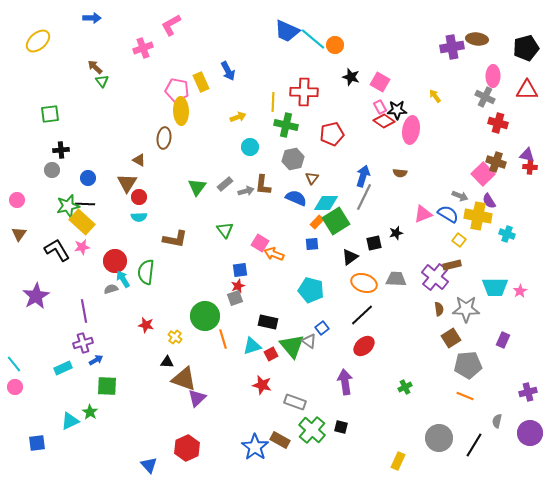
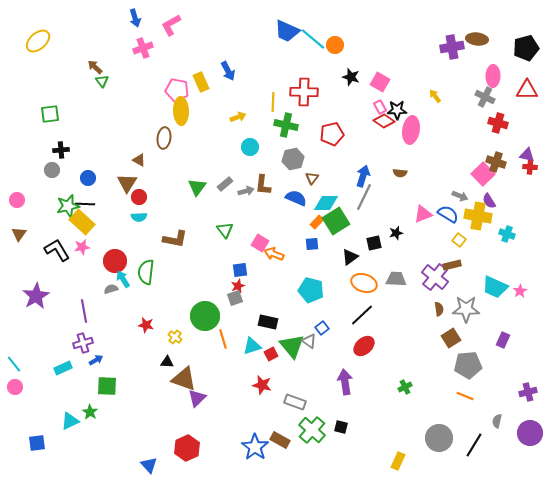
blue arrow at (92, 18): moved 43 px right; rotated 72 degrees clockwise
cyan trapezoid at (495, 287): rotated 24 degrees clockwise
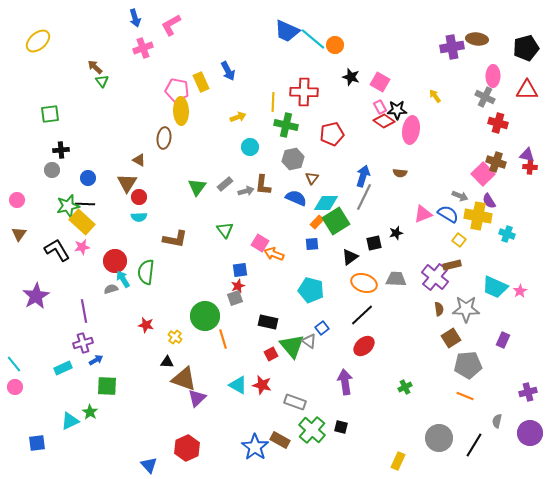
cyan triangle at (252, 346): moved 14 px left, 39 px down; rotated 48 degrees clockwise
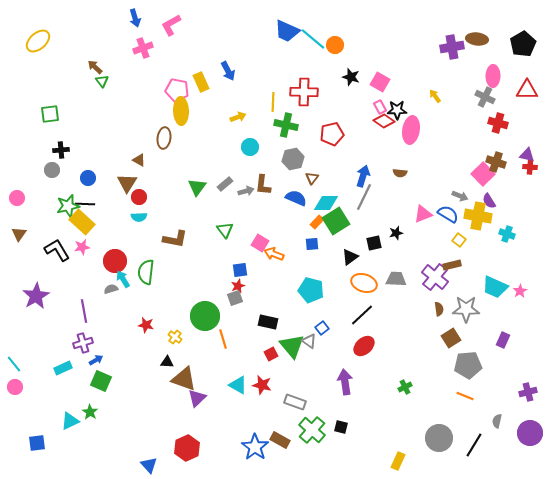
black pentagon at (526, 48): moved 3 px left, 4 px up; rotated 15 degrees counterclockwise
pink circle at (17, 200): moved 2 px up
green square at (107, 386): moved 6 px left, 5 px up; rotated 20 degrees clockwise
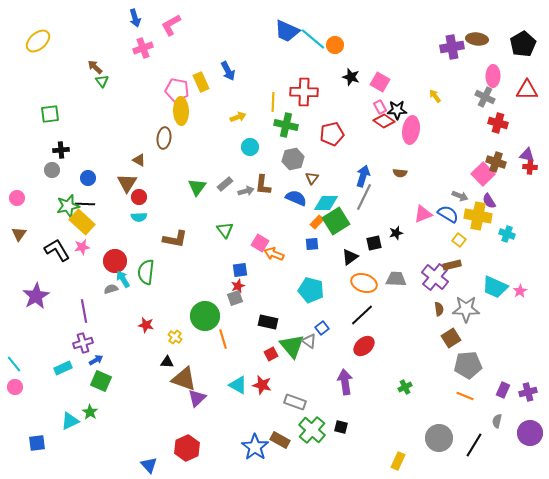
purple rectangle at (503, 340): moved 50 px down
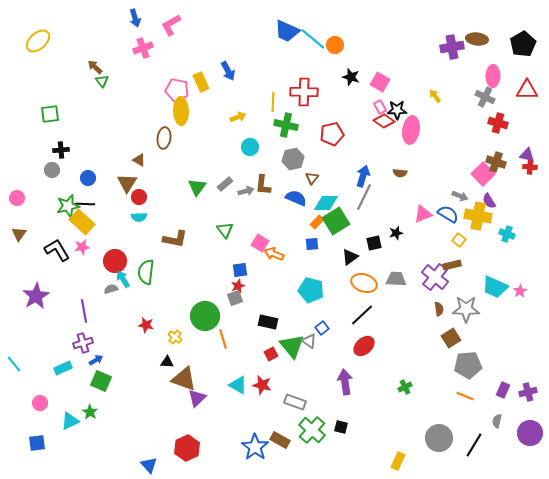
pink circle at (15, 387): moved 25 px right, 16 px down
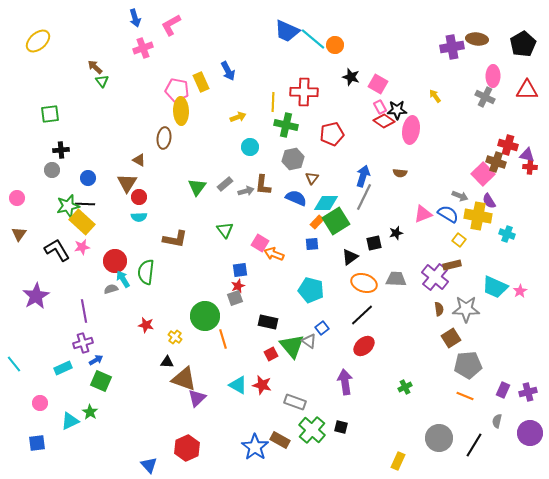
pink square at (380, 82): moved 2 px left, 2 px down
red cross at (498, 123): moved 10 px right, 22 px down
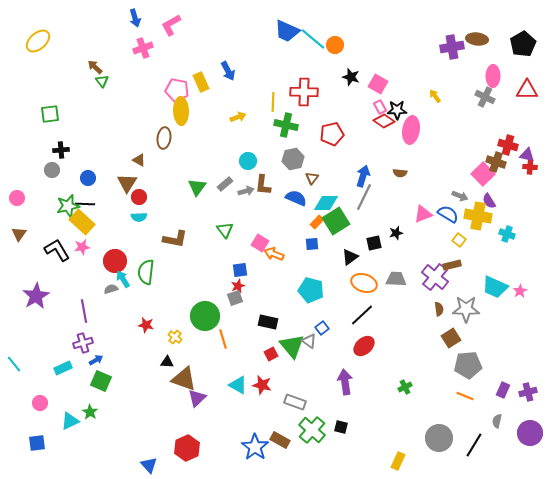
cyan circle at (250, 147): moved 2 px left, 14 px down
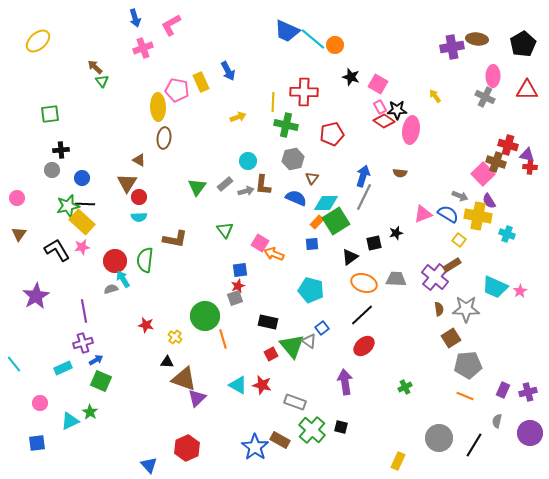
yellow ellipse at (181, 111): moved 23 px left, 4 px up
blue circle at (88, 178): moved 6 px left
brown rectangle at (452, 265): rotated 18 degrees counterclockwise
green semicircle at (146, 272): moved 1 px left, 12 px up
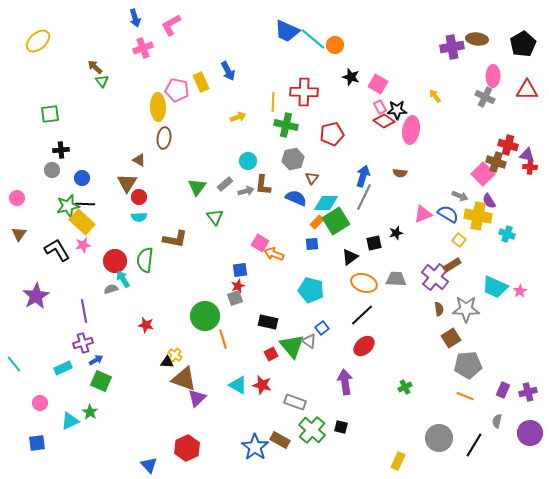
green triangle at (225, 230): moved 10 px left, 13 px up
pink star at (82, 247): moved 1 px right, 2 px up
yellow cross at (175, 337): moved 18 px down
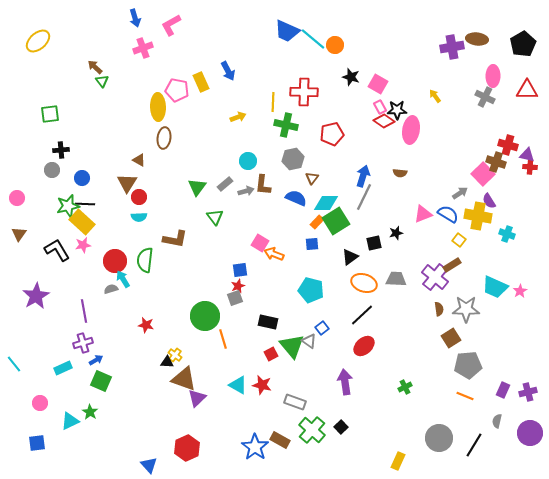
gray arrow at (460, 196): moved 3 px up; rotated 56 degrees counterclockwise
black square at (341, 427): rotated 32 degrees clockwise
